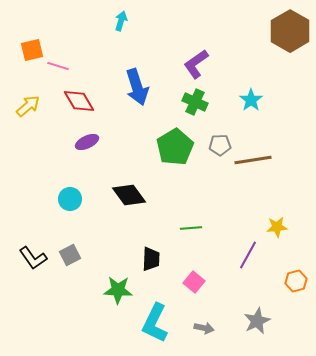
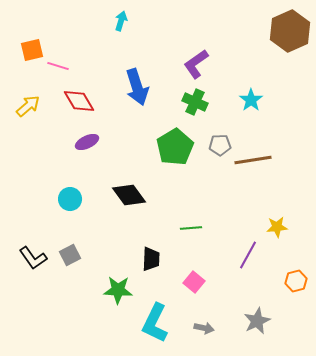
brown hexagon: rotated 6 degrees clockwise
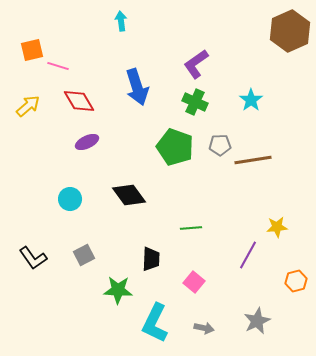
cyan arrow: rotated 24 degrees counterclockwise
green pentagon: rotated 21 degrees counterclockwise
gray square: moved 14 px right
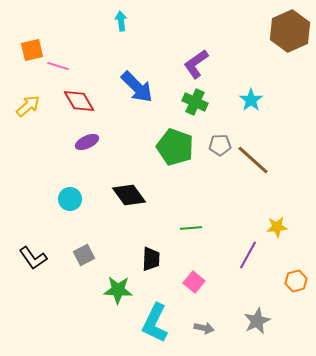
blue arrow: rotated 27 degrees counterclockwise
brown line: rotated 51 degrees clockwise
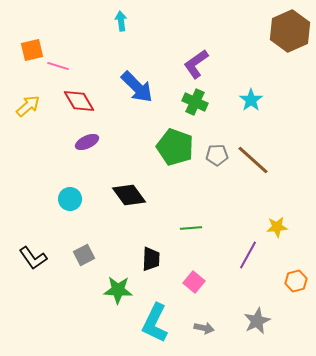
gray pentagon: moved 3 px left, 10 px down
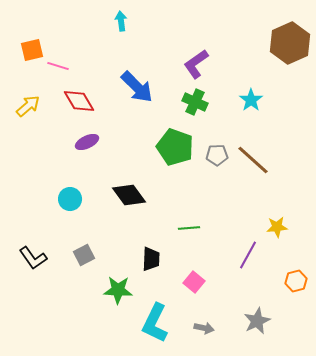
brown hexagon: moved 12 px down
green line: moved 2 px left
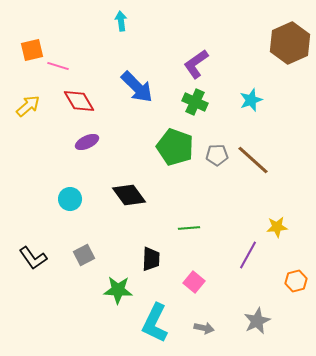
cyan star: rotated 15 degrees clockwise
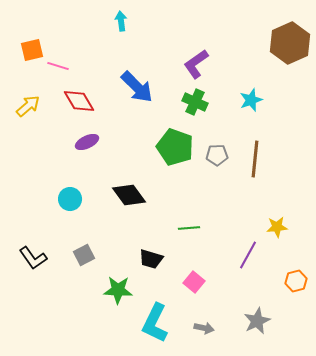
brown line: moved 2 px right, 1 px up; rotated 54 degrees clockwise
black trapezoid: rotated 105 degrees clockwise
